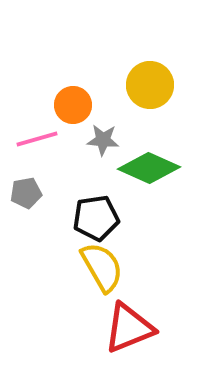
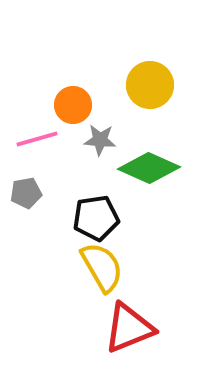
gray star: moved 3 px left
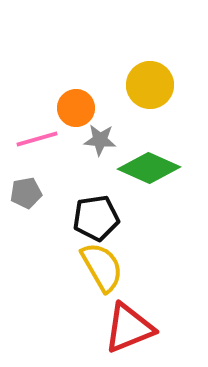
orange circle: moved 3 px right, 3 px down
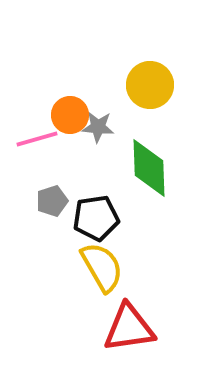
orange circle: moved 6 px left, 7 px down
gray star: moved 2 px left, 13 px up
green diamond: rotated 64 degrees clockwise
gray pentagon: moved 26 px right, 8 px down; rotated 8 degrees counterclockwise
red triangle: rotated 14 degrees clockwise
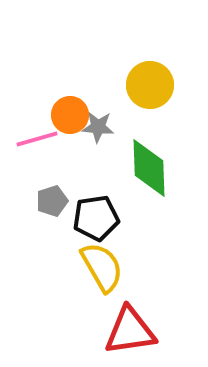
red triangle: moved 1 px right, 3 px down
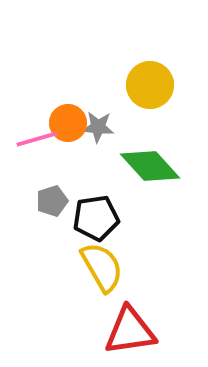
orange circle: moved 2 px left, 8 px down
green diamond: moved 1 px right, 2 px up; rotated 40 degrees counterclockwise
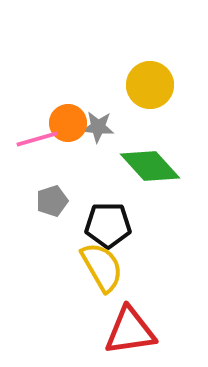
black pentagon: moved 12 px right, 7 px down; rotated 9 degrees clockwise
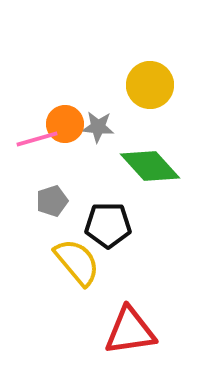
orange circle: moved 3 px left, 1 px down
yellow semicircle: moved 25 px left, 5 px up; rotated 10 degrees counterclockwise
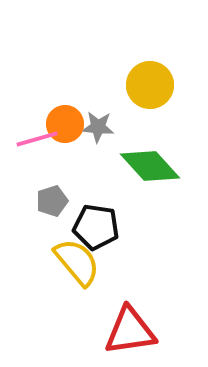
black pentagon: moved 12 px left, 2 px down; rotated 9 degrees clockwise
